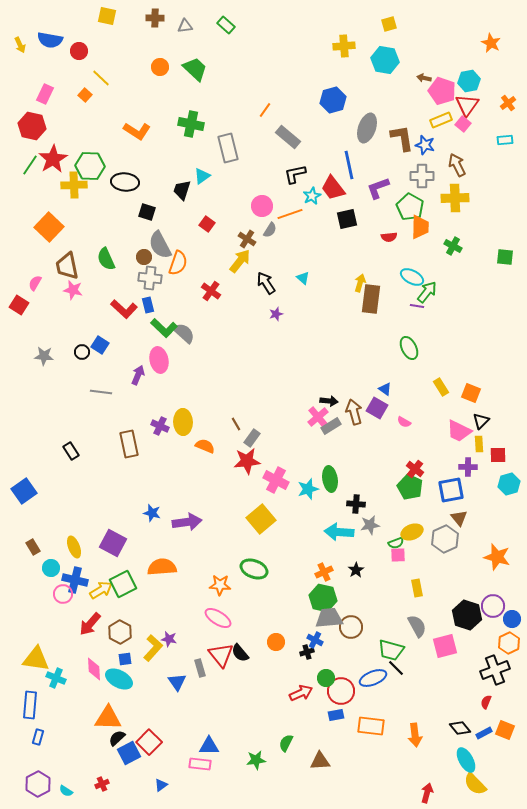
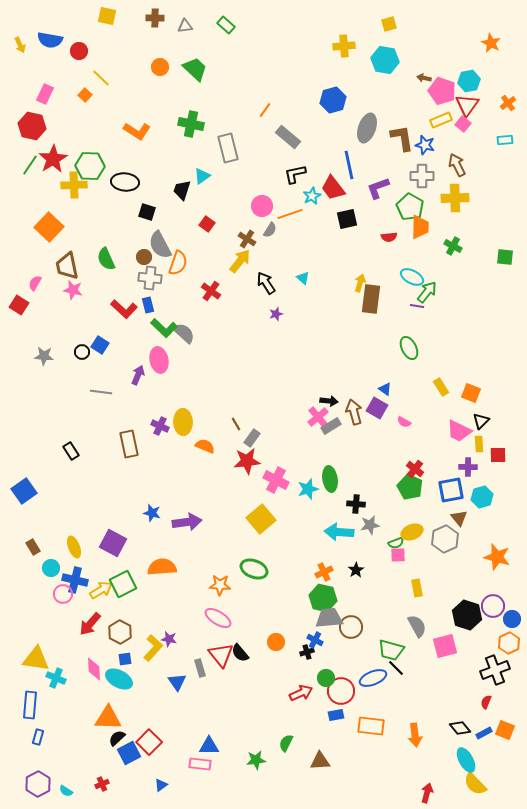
cyan hexagon at (509, 484): moved 27 px left, 13 px down
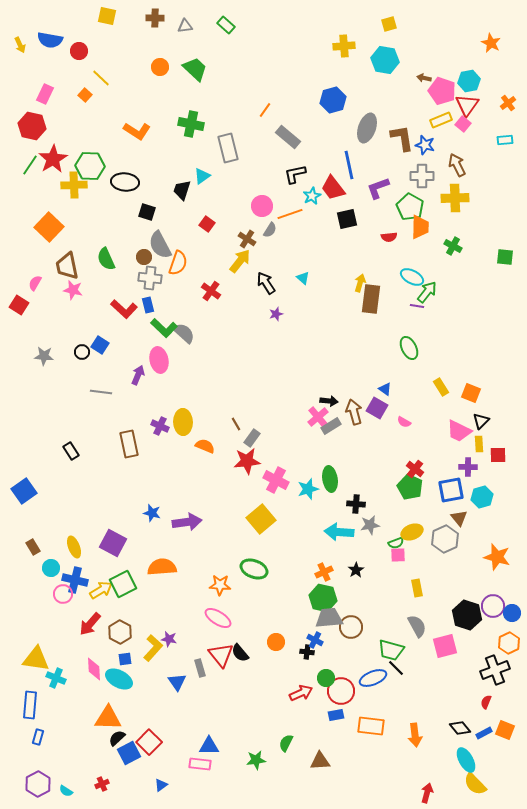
blue circle at (512, 619): moved 6 px up
black cross at (307, 652): rotated 24 degrees clockwise
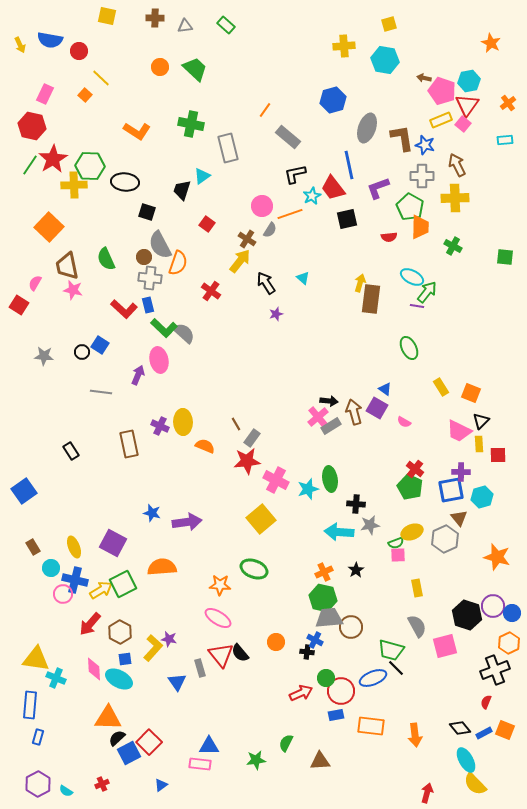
purple cross at (468, 467): moved 7 px left, 5 px down
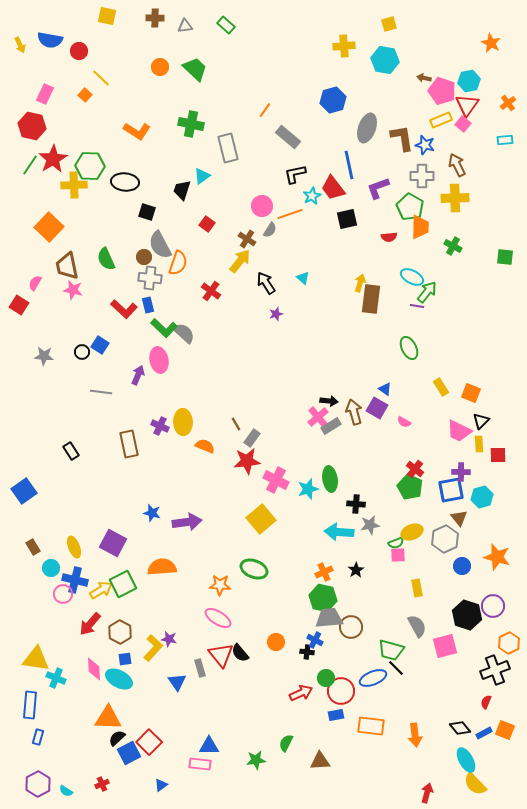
blue circle at (512, 613): moved 50 px left, 47 px up
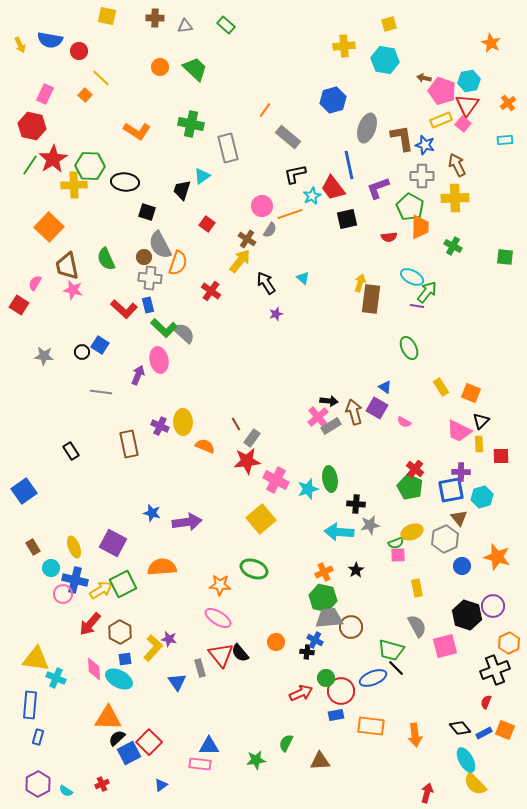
blue triangle at (385, 389): moved 2 px up
red square at (498, 455): moved 3 px right, 1 px down
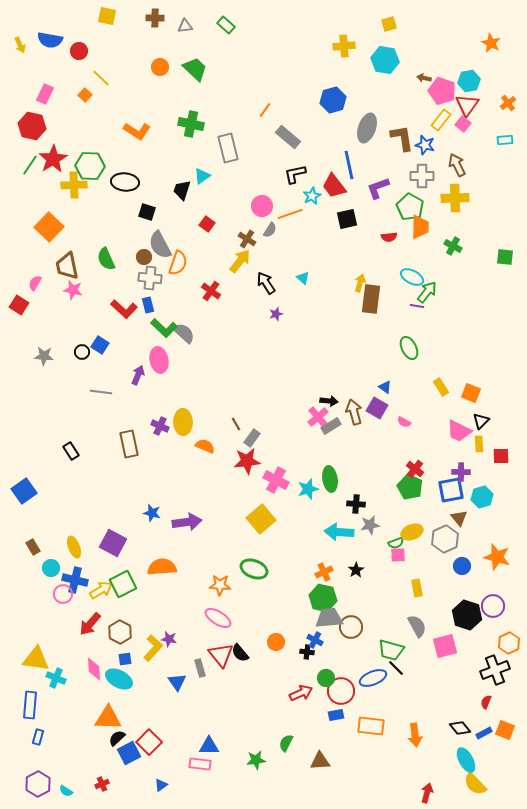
yellow rectangle at (441, 120): rotated 30 degrees counterclockwise
red trapezoid at (333, 188): moved 1 px right, 2 px up
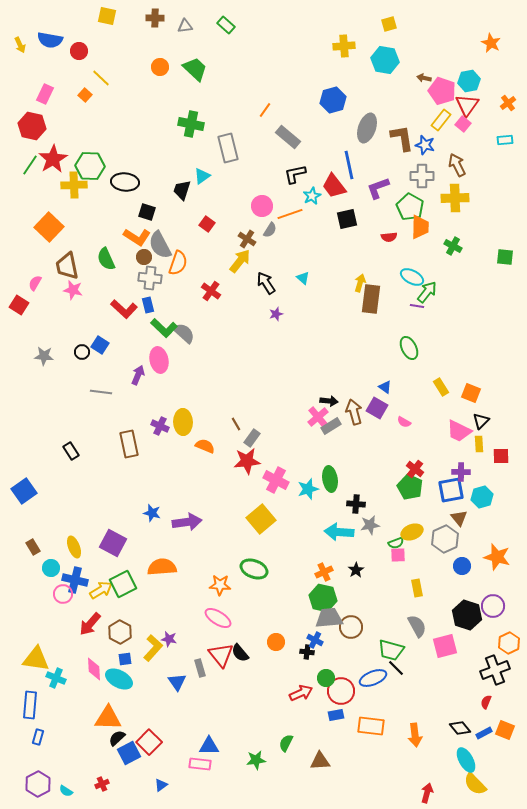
orange L-shape at (137, 131): moved 106 px down
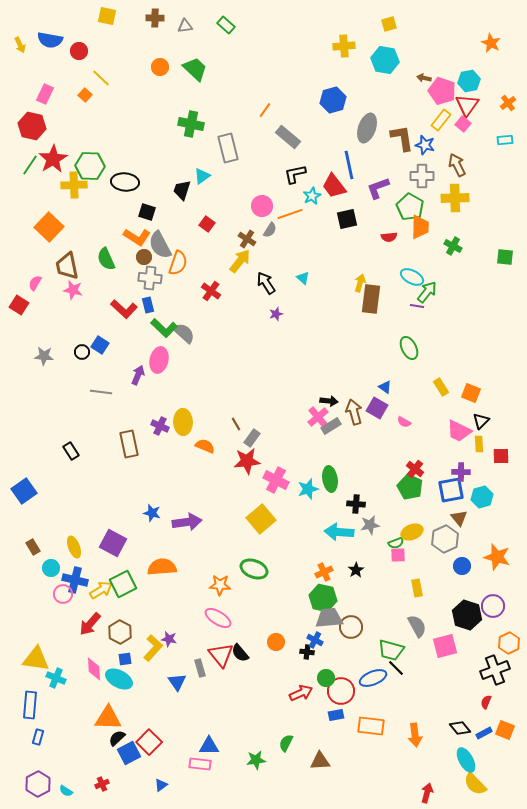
pink ellipse at (159, 360): rotated 25 degrees clockwise
